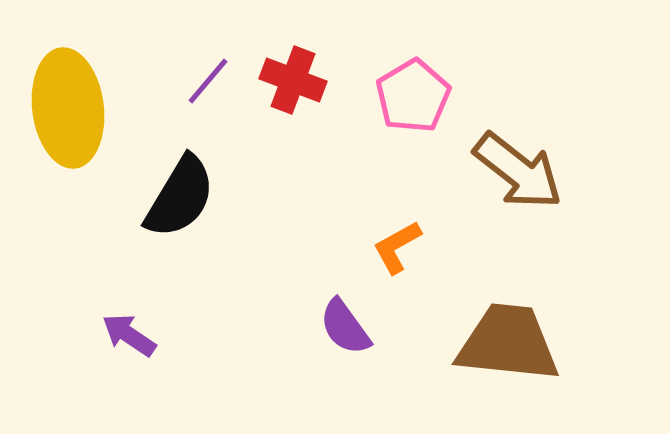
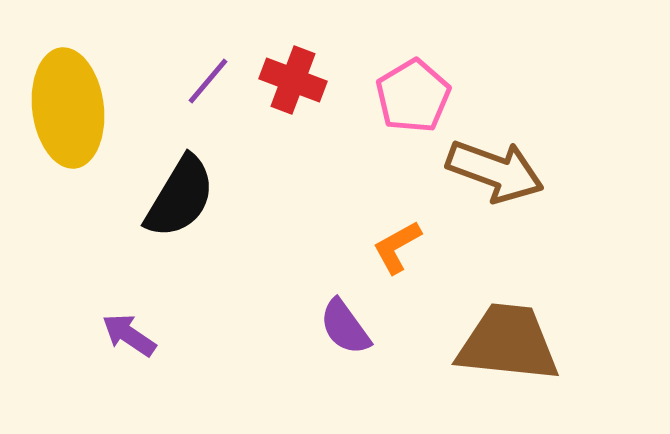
brown arrow: moved 23 px left; rotated 18 degrees counterclockwise
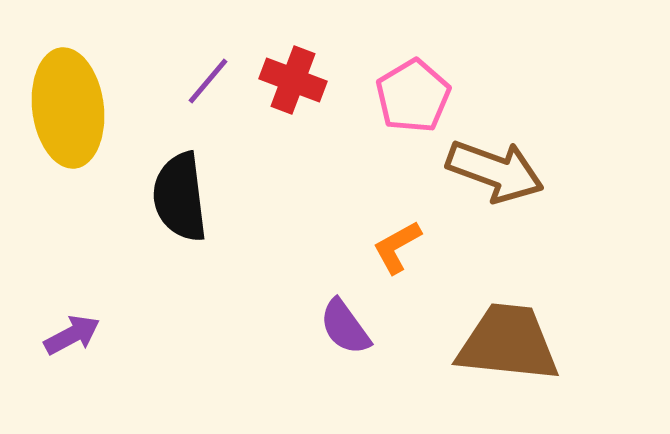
black semicircle: rotated 142 degrees clockwise
purple arrow: moved 57 px left; rotated 118 degrees clockwise
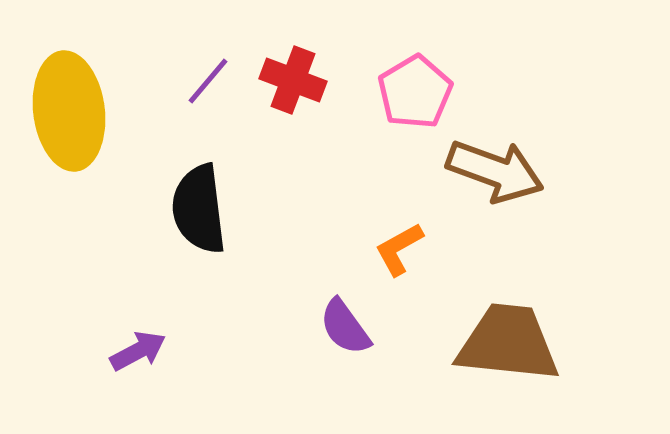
pink pentagon: moved 2 px right, 4 px up
yellow ellipse: moved 1 px right, 3 px down
black semicircle: moved 19 px right, 12 px down
orange L-shape: moved 2 px right, 2 px down
purple arrow: moved 66 px right, 16 px down
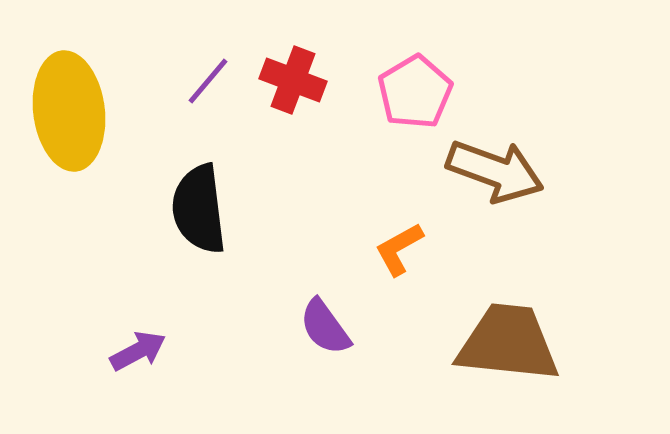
purple semicircle: moved 20 px left
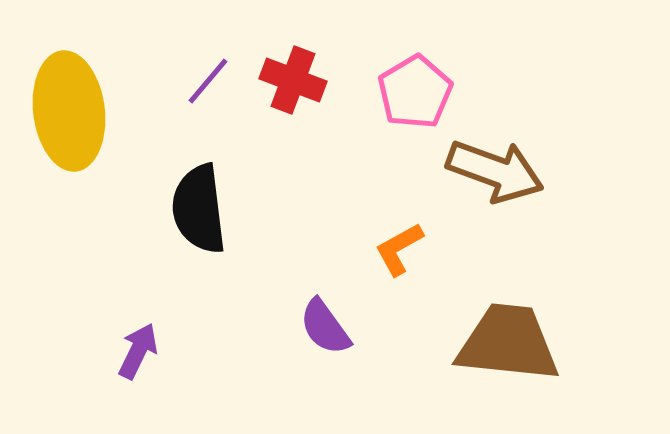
purple arrow: rotated 36 degrees counterclockwise
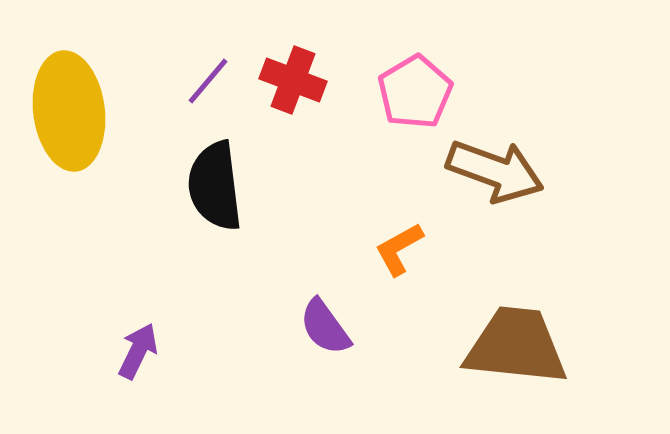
black semicircle: moved 16 px right, 23 px up
brown trapezoid: moved 8 px right, 3 px down
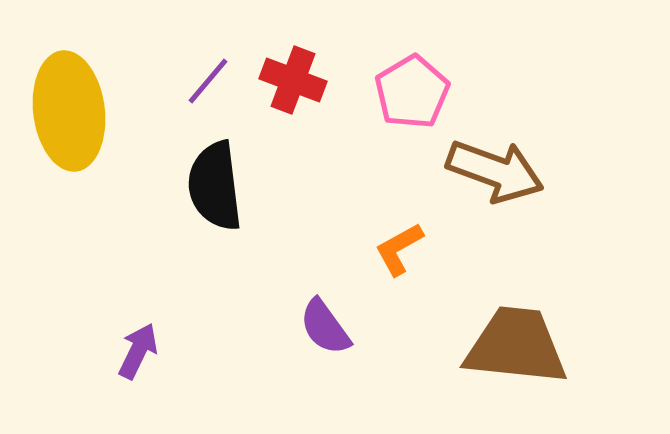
pink pentagon: moved 3 px left
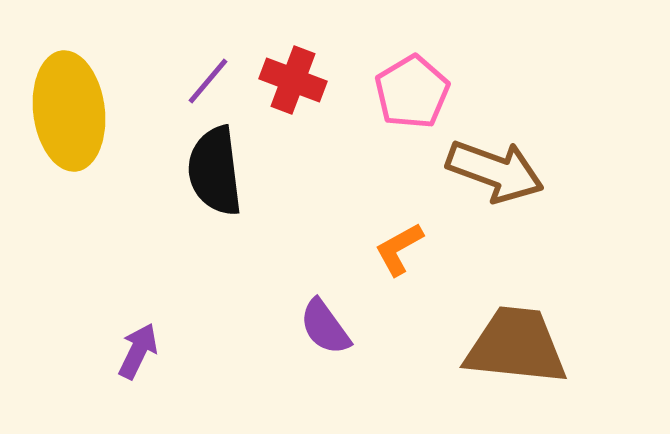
black semicircle: moved 15 px up
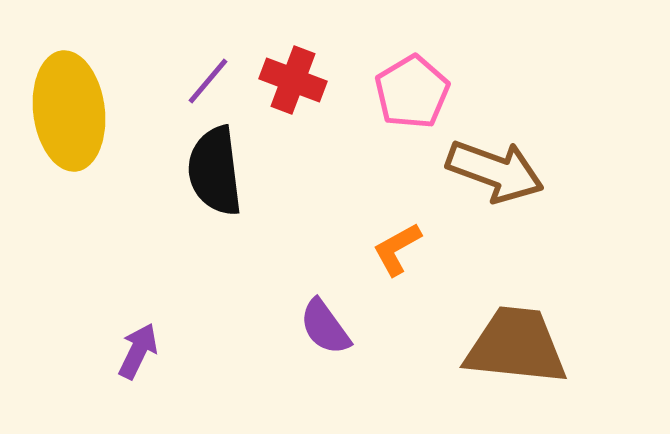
orange L-shape: moved 2 px left
